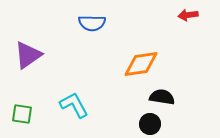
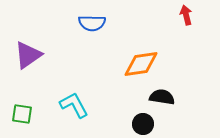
red arrow: moved 2 px left; rotated 84 degrees clockwise
black circle: moved 7 px left
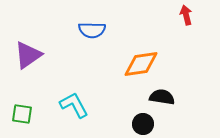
blue semicircle: moved 7 px down
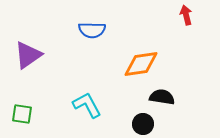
cyan L-shape: moved 13 px right
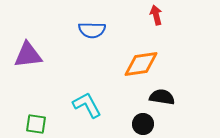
red arrow: moved 30 px left
purple triangle: rotated 28 degrees clockwise
green square: moved 14 px right, 10 px down
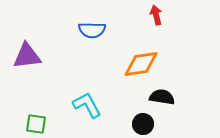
purple triangle: moved 1 px left, 1 px down
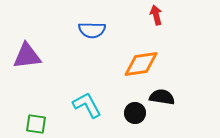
black circle: moved 8 px left, 11 px up
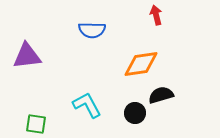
black semicircle: moved 1 px left, 2 px up; rotated 25 degrees counterclockwise
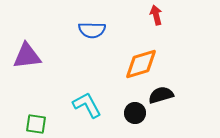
orange diamond: rotated 9 degrees counterclockwise
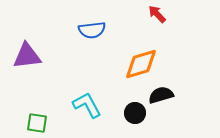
red arrow: moved 1 px right, 1 px up; rotated 30 degrees counterclockwise
blue semicircle: rotated 8 degrees counterclockwise
green square: moved 1 px right, 1 px up
